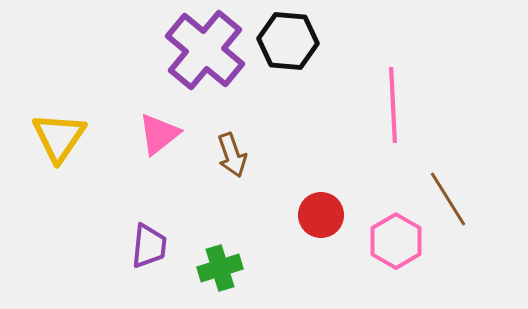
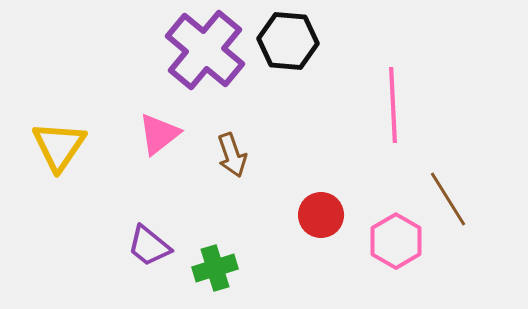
yellow triangle: moved 9 px down
purple trapezoid: rotated 123 degrees clockwise
green cross: moved 5 px left
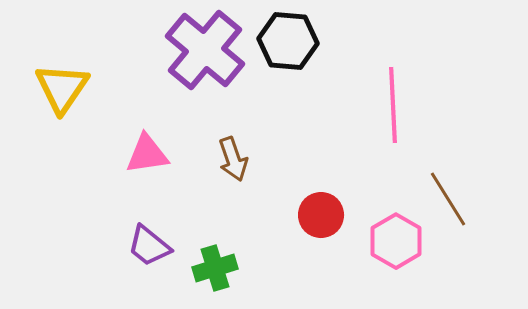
pink triangle: moved 12 px left, 20 px down; rotated 30 degrees clockwise
yellow triangle: moved 3 px right, 58 px up
brown arrow: moved 1 px right, 4 px down
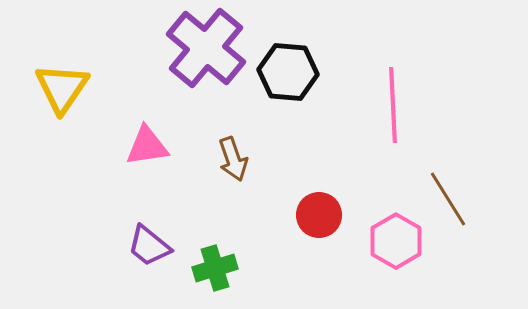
black hexagon: moved 31 px down
purple cross: moved 1 px right, 2 px up
pink triangle: moved 8 px up
red circle: moved 2 px left
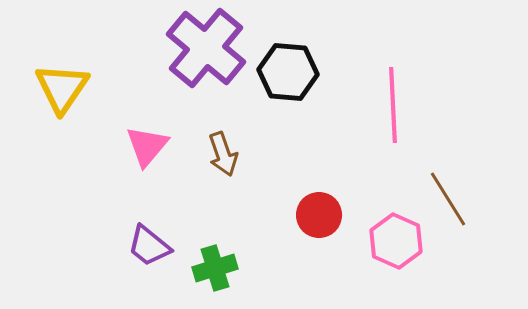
pink triangle: rotated 42 degrees counterclockwise
brown arrow: moved 10 px left, 5 px up
pink hexagon: rotated 6 degrees counterclockwise
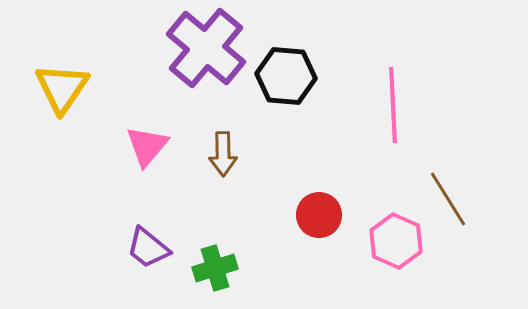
black hexagon: moved 2 px left, 4 px down
brown arrow: rotated 18 degrees clockwise
purple trapezoid: moved 1 px left, 2 px down
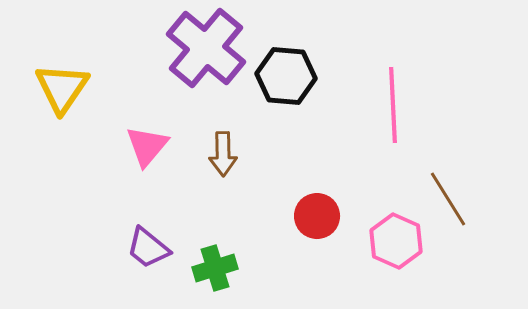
red circle: moved 2 px left, 1 px down
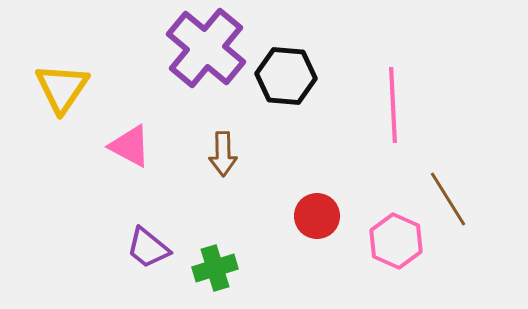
pink triangle: moved 17 px left; rotated 42 degrees counterclockwise
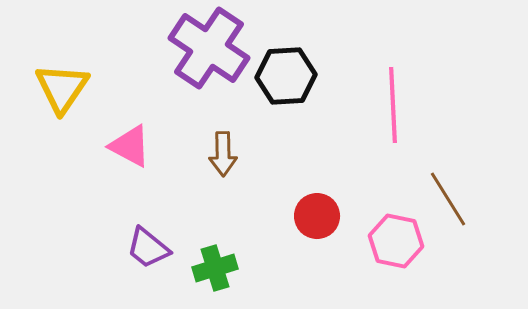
purple cross: moved 3 px right; rotated 6 degrees counterclockwise
black hexagon: rotated 8 degrees counterclockwise
pink hexagon: rotated 12 degrees counterclockwise
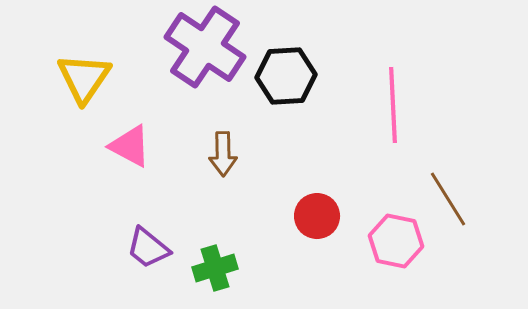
purple cross: moved 4 px left, 1 px up
yellow triangle: moved 22 px right, 10 px up
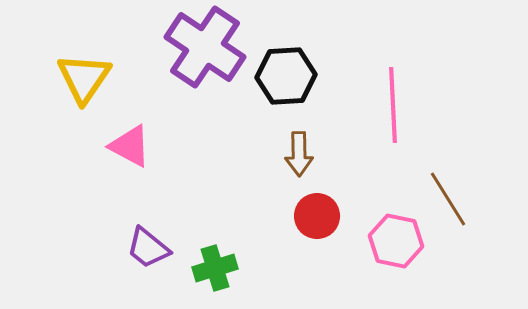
brown arrow: moved 76 px right
